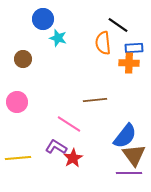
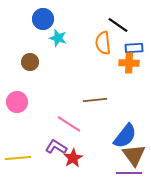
brown circle: moved 7 px right, 3 px down
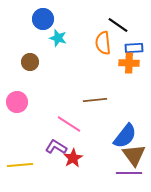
yellow line: moved 2 px right, 7 px down
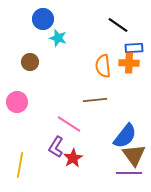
orange semicircle: moved 23 px down
purple L-shape: rotated 90 degrees counterclockwise
yellow line: rotated 75 degrees counterclockwise
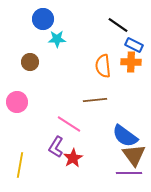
cyan star: moved 1 px left, 1 px down; rotated 18 degrees counterclockwise
blue rectangle: moved 3 px up; rotated 30 degrees clockwise
orange cross: moved 2 px right, 1 px up
blue semicircle: rotated 88 degrees clockwise
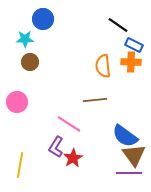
cyan star: moved 32 px left
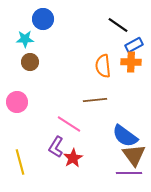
blue rectangle: rotated 54 degrees counterclockwise
yellow line: moved 3 px up; rotated 25 degrees counterclockwise
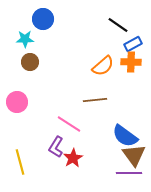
blue rectangle: moved 1 px left, 1 px up
orange semicircle: rotated 125 degrees counterclockwise
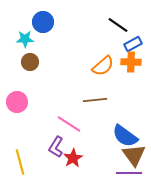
blue circle: moved 3 px down
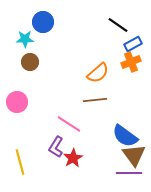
orange cross: rotated 24 degrees counterclockwise
orange semicircle: moved 5 px left, 7 px down
